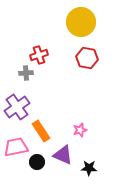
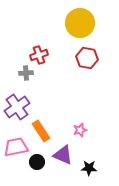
yellow circle: moved 1 px left, 1 px down
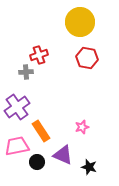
yellow circle: moved 1 px up
gray cross: moved 1 px up
pink star: moved 2 px right, 3 px up
pink trapezoid: moved 1 px right, 1 px up
black star: moved 1 px up; rotated 14 degrees clockwise
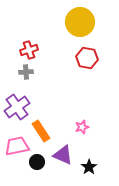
red cross: moved 10 px left, 5 px up
black star: rotated 21 degrees clockwise
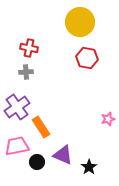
red cross: moved 2 px up; rotated 30 degrees clockwise
pink star: moved 26 px right, 8 px up
orange rectangle: moved 4 px up
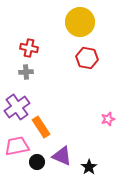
purple triangle: moved 1 px left, 1 px down
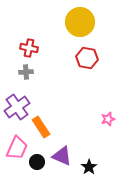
pink trapezoid: moved 2 px down; rotated 125 degrees clockwise
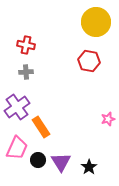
yellow circle: moved 16 px right
red cross: moved 3 px left, 3 px up
red hexagon: moved 2 px right, 3 px down
purple triangle: moved 1 px left, 6 px down; rotated 35 degrees clockwise
black circle: moved 1 px right, 2 px up
